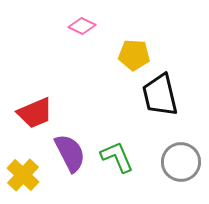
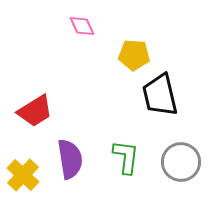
pink diamond: rotated 40 degrees clockwise
red trapezoid: moved 2 px up; rotated 9 degrees counterclockwise
purple semicircle: moved 6 px down; rotated 18 degrees clockwise
green L-shape: moved 9 px right; rotated 30 degrees clockwise
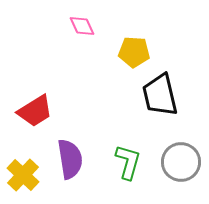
yellow pentagon: moved 3 px up
green L-shape: moved 2 px right, 5 px down; rotated 9 degrees clockwise
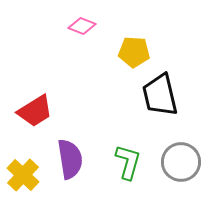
pink diamond: rotated 44 degrees counterclockwise
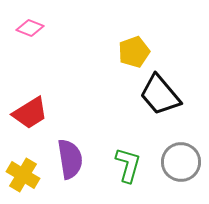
pink diamond: moved 52 px left, 2 px down
yellow pentagon: rotated 24 degrees counterclockwise
black trapezoid: rotated 27 degrees counterclockwise
red trapezoid: moved 5 px left, 2 px down
green L-shape: moved 3 px down
yellow cross: rotated 12 degrees counterclockwise
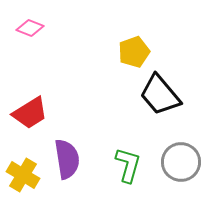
purple semicircle: moved 3 px left
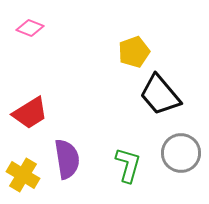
gray circle: moved 9 px up
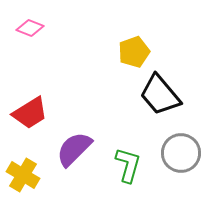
purple semicircle: moved 7 px right, 10 px up; rotated 126 degrees counterclockwise
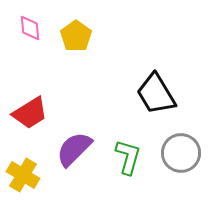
pink diamond: rotated 64 degrees clockwise
yellow pentagon: moved 58 px left, 16 px up; rotated 16 degrees counterclockwise
black trapezoid: moved 4 px left, 1 px up; rotated 9 degrees clockwise
green L-shape: moved 8 px up
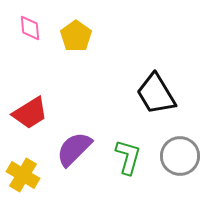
gray circle: moved 1 px left, 3 px down
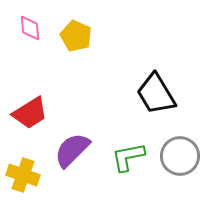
yellow pentagon: rotated 12 degrees counterclockwise
purple semicircle: moved 2 px left, 1 px down
green L-shape: rotated 117 degrees counterclockwise
yellow cross: rotated 12 degrees counterclockwise
